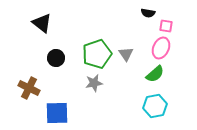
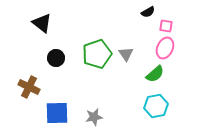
black semicircle: moved 1 px up; rotated 40 degrees counterclockwise
pink ellipse: moved 4 px right
gray star: moved 34 px down
brown cross: moved 1 px up
cyan hexagon: moved 1 px right
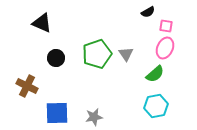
black triangle: rotated 15 degrees counterclockwise
brown cross: moved 2 px left, 1 px up
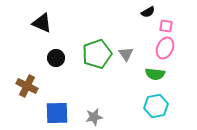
green semicircle: rotated 48 degrees clockwise
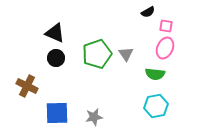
black triangle: moved 13 px right, 10 px down
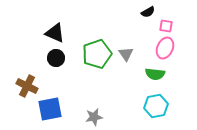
blue square: moved 7 px left, 4 px up; rotated 10 degrees counterclockwise
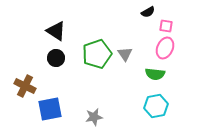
black triangle: moved 1 px right, 2 px up; rotated 10 degrees clockwise
gray triangle: moved 1 px left
brown cross: moved 2 px left
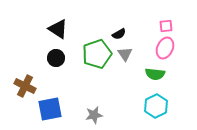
black semicircle: moved 29 px left, 22 px down
pink square: rotated 16 degrees counterclockwise
black triangle: moved 2 px right, 2 px up
cyan hexagon: rotated 15 degrees counterclockwise
gray star: moved 2 px up
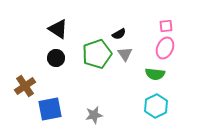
brown cross: rotated 30 degrees clockwise
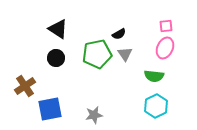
green pentagon: rotated 8 degrees clockwise
green semicircle: moved 1 px left, 2 px down
